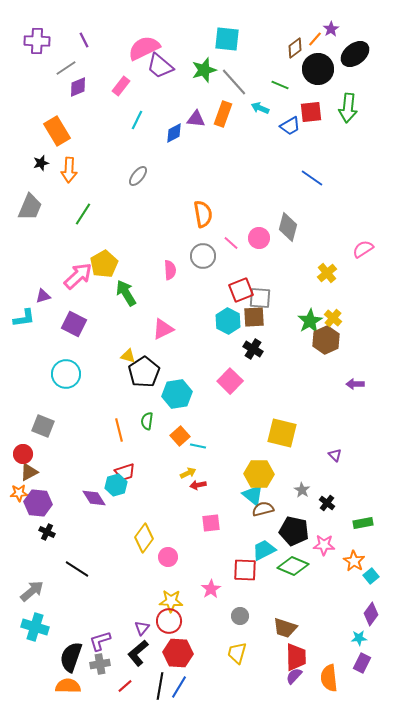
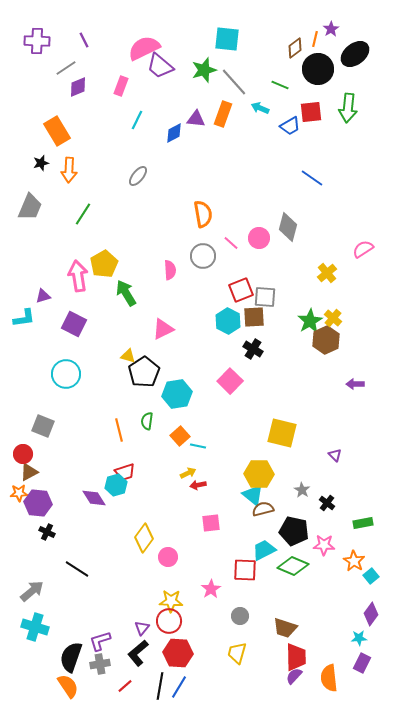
orange line at (315, 39): rotated 28 degrees counterclockwise
pink rectangle at (121, 86): rotated 18 degrees counterclockwise
pink arrow at (78, 276): rotated 56 degrees counterclockwise
gray square at (260, 298): moved 5 px right, 1 px up
orange semicircle at (68, 686): rotated 55 degrees clockwise
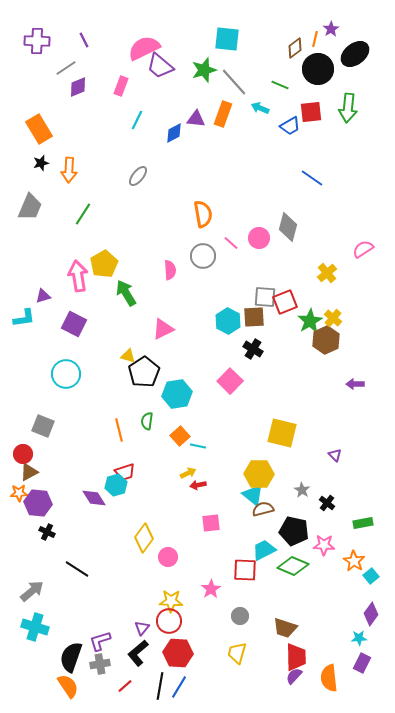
orange rectangle at (57, 131): moved 18 px left, 2 px up
red square at (241, 290): moved 44 px right, 12 px down
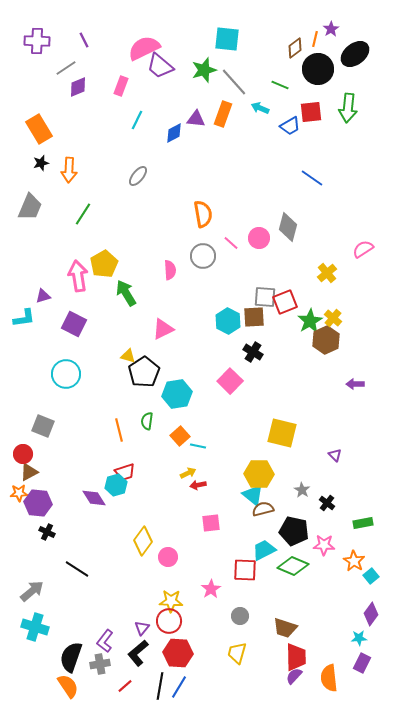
black cross at (253, 349): moved 3 px down
yellow diamond at (144, 538): moved 1 px left, 3 px down
purple L-shape at (100, 641): moved 5 px right; rotated 35 degrees counterclockwise
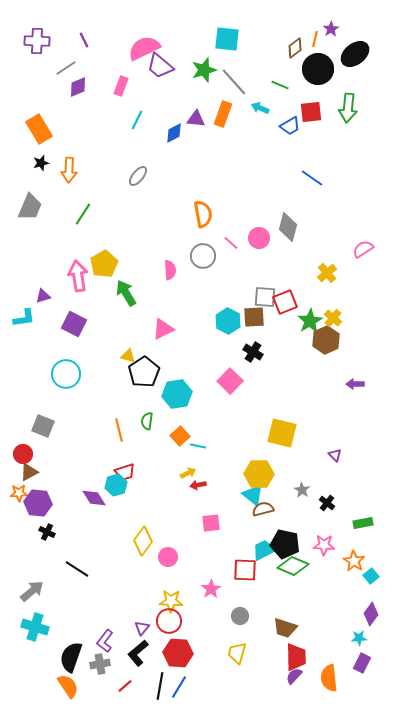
black pentagon at (294, 531): moved 9 px left, 13 px down
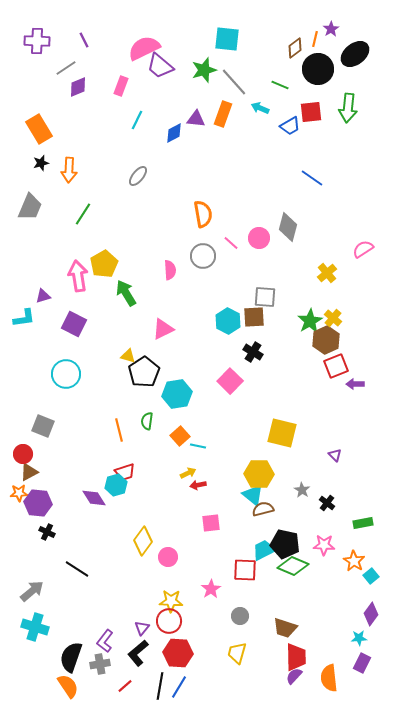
red square at (285, 302): moved 51 px right, 64 px down
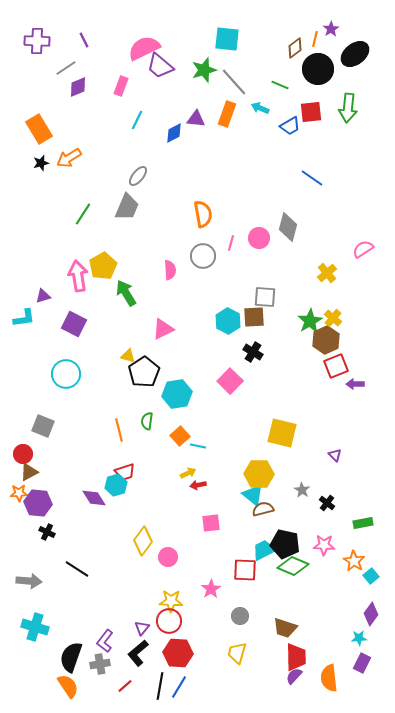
orange rectangle at (223, 114): moved 4 px right
orange arrow at (69, 170): moved 12 px up; rotated 55 degrees clockwise
gray trapezoid at (30, 207): moved 97 px right
pink line at (231, 243): rotated 63 degrees clockwise
yellow pentagon at (104, 264): moved 1 px left, 2 px down
gray arrow at (32, 591): moved 3 px left, 10 px up; rotated 45 degrees clockwise
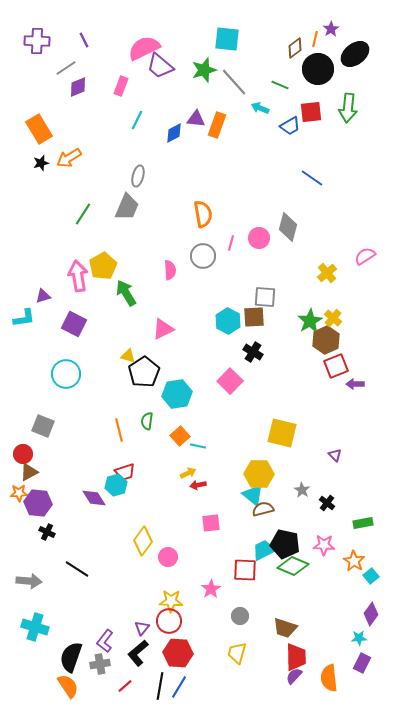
orange rectangle at (227, 114): moved 10 px left, 11 px down
gray ellipse at (138, 176): rotated 25 degrees counterclockwise
pink semicircle at (363, 249): moved 2 px right, 7 px down
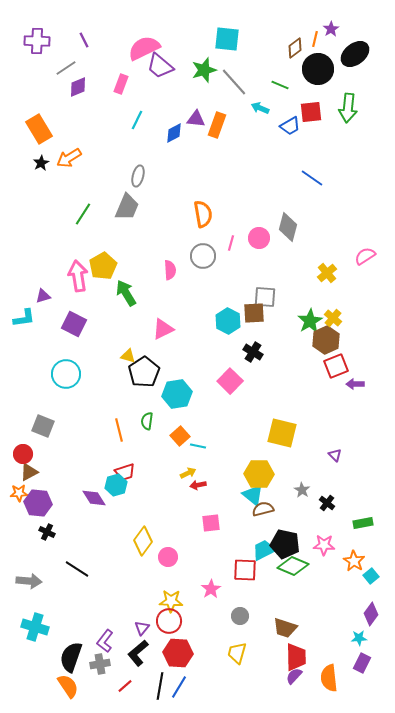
pink rectangle at (121, 86): moved 2 px up
black star at (41, 163): rotated 14 degrees counterclockwise
brown square at (254, 317): moved 4 px up
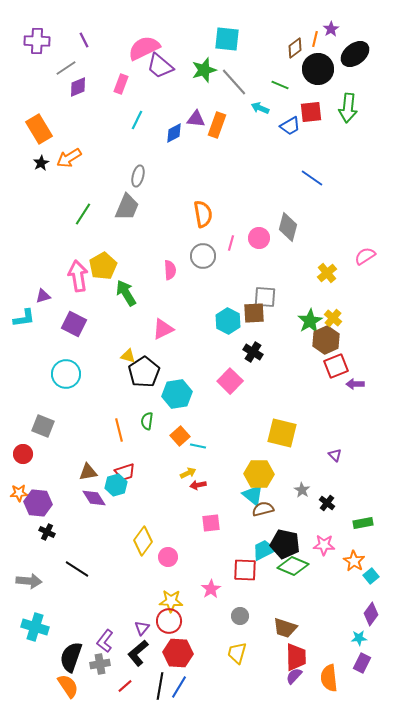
brown triangle at (29, 472): moved 59 px right; rotated 18 degrees clockwise
